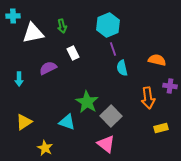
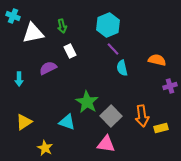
cyan cross: rotated 24 degrees clockwise
purple line: rotated 24 degrees counterclockwise
white rectangle: moved 3 px left, 2 px up
purple cross: rotated 24 degrees counterclockwise
orange arrow: moved 6 px left, 18 px down
pink triangle: rotated 30 degrees counterclockwise
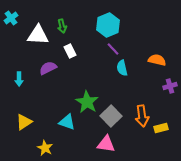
cyan cross: moved 2 px left, 2 px down; rotated 32 degrees clockwise
white triangle: moved 5 px right, 2 px down; rotated 15 degrees clockwise
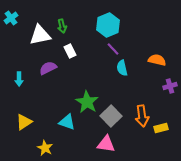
white triangle: moved 2 px right; rotated 15 degrees counterclockwise
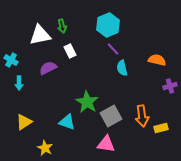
cyan cross: moved 42 px down; rotated 24 degrees counterclockwise
cyan arrow: moved 4 px down
gray square: rotated 15 degrees clockwise
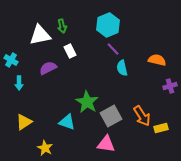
orange arrow: rotated 25 degrees counterclockwise
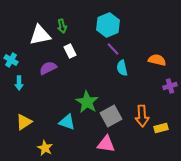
orange arrow: rotated 30 degrees clockwise
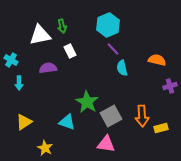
purple semicircle: rotated 18 degrees clockwise
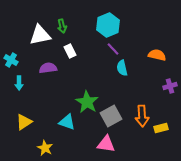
orange semicircle: moved 5 px up
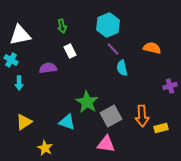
white triangle: moved 20 px left
orange semicircle: moved 5 px left, 7 px up
